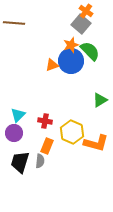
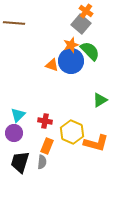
orange triangle: rotated 40 degrees clockwise
gray semicircle: moved 2 px right, 1 px down
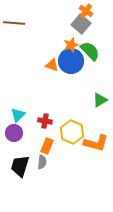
black trapezoid: moved 4 px down
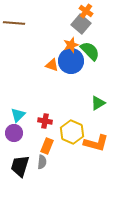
green triangle: moved 2 px left, 3 px down
